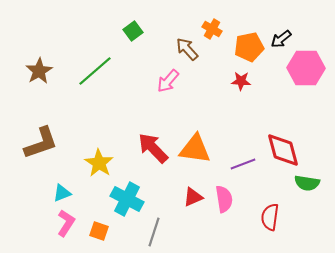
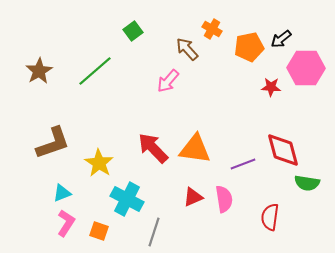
red star: moved 30 px right, 6 px down
brown L-shape: moved 12 px right
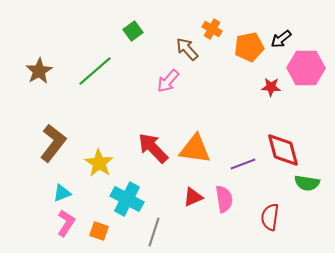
brown L-shape: rotated 33 degrees counterclockwise
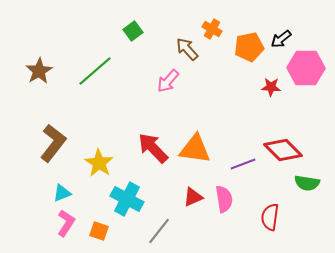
red diamond: rotated 30 degrees counterclockwise
gray line: moved 5 px right, 1 px up; rotated 20 degrees clockwise
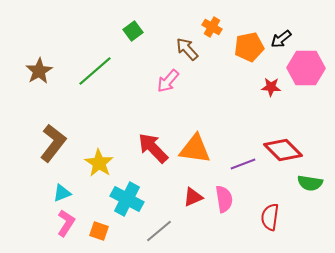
orange cross: moved 2 px up
green semicircle: moved 3 px right
gray line: rotated 12 degrees clockwise
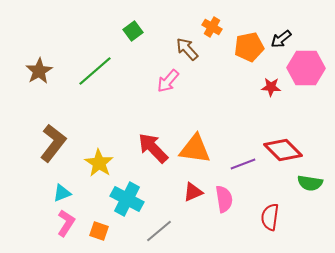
red triangle: moved 5 px up
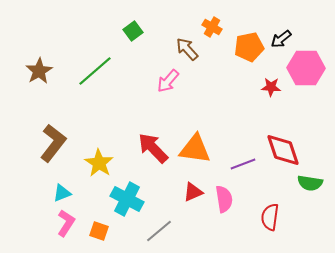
red diamond: rotated 27 degrees clockwise
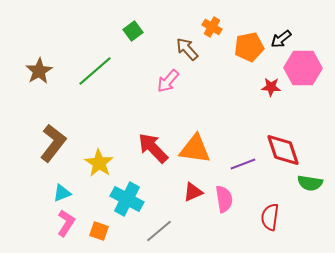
pink hexagon: moved 3 px left
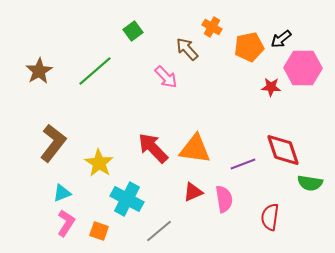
pink arrow: moved 2 px left, 4 px up; rotated 85 degrees counterclockwise
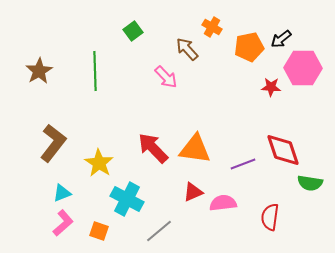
green line: rotated 51 degrees counterclockwise
pink semicircle: moved 1 px left, 4 px down; rotated 88 degrees counterclockwise
pink L-shape: moved 3 px left; rotated 16 degrees clockwise
